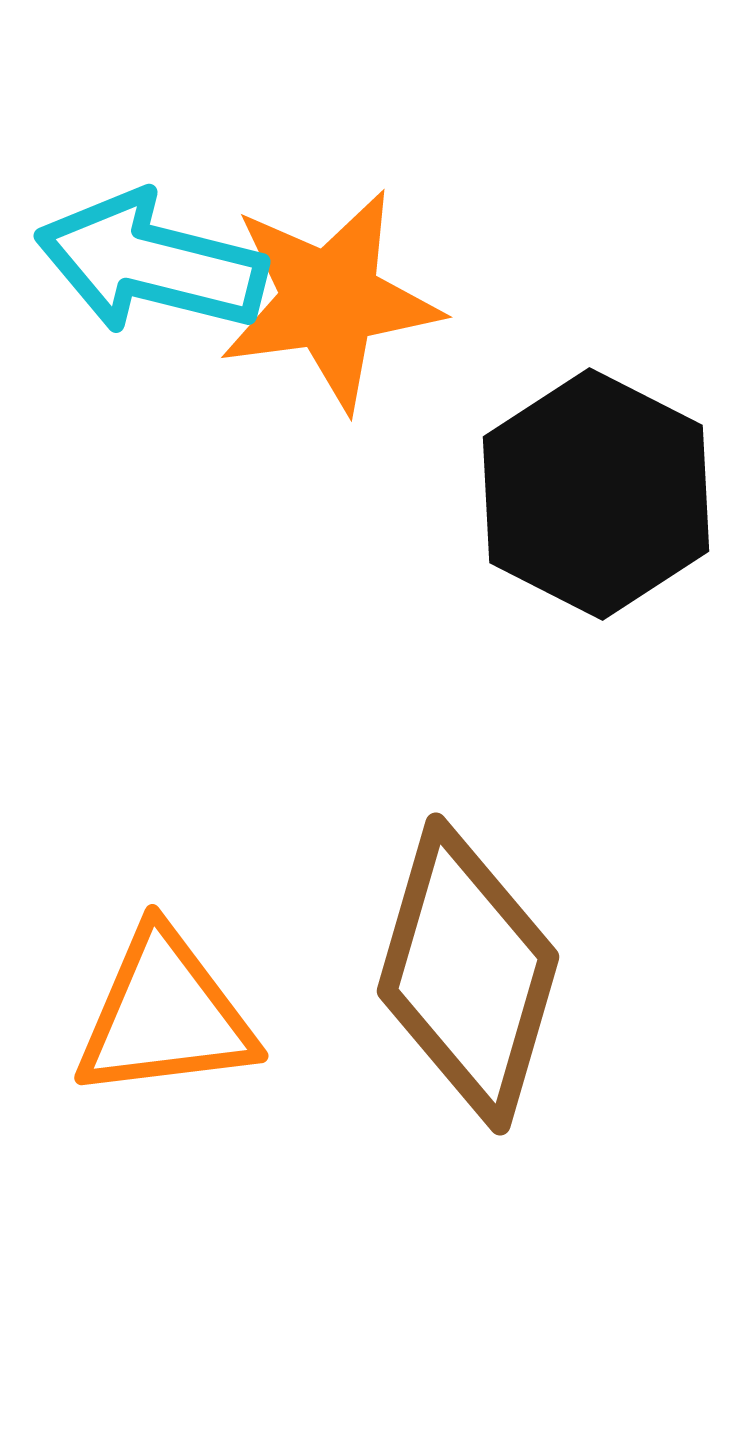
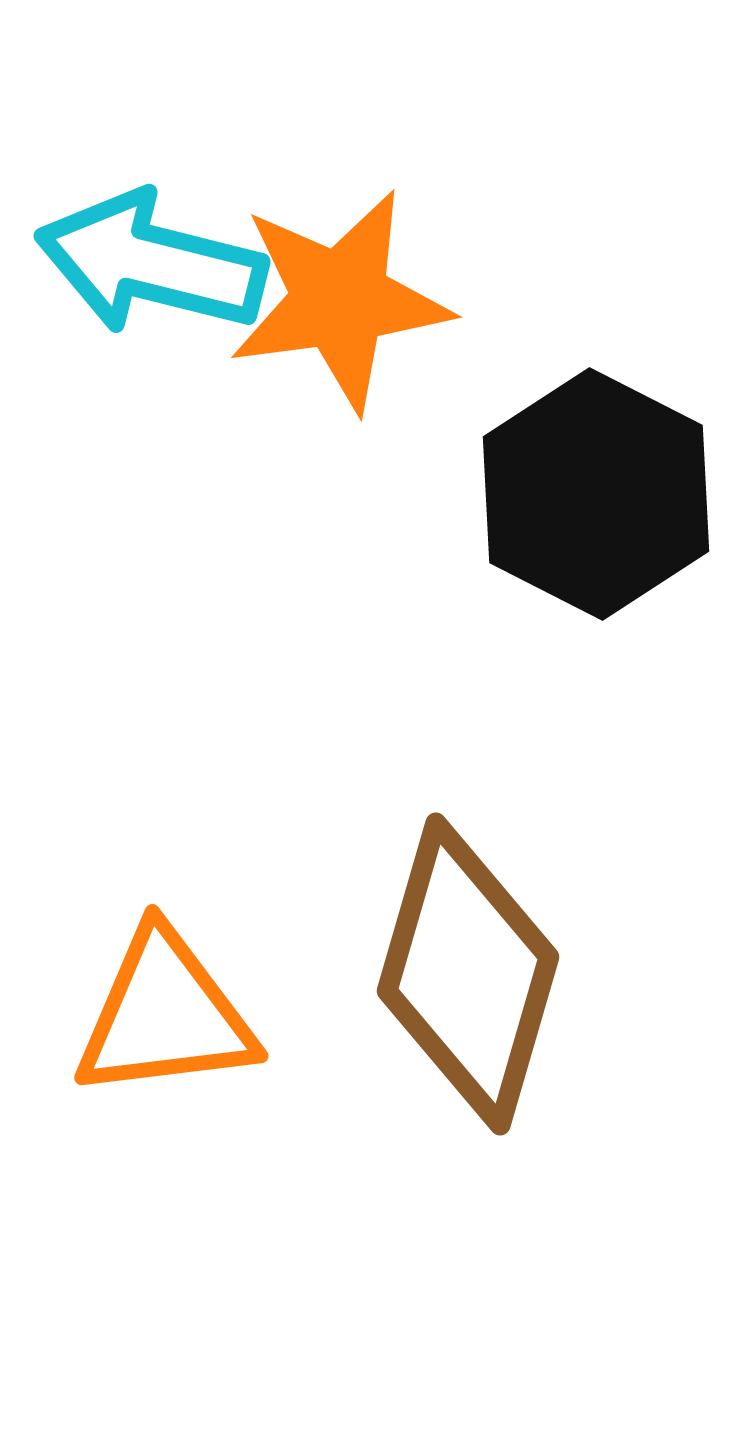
orange star: moved 10 px right
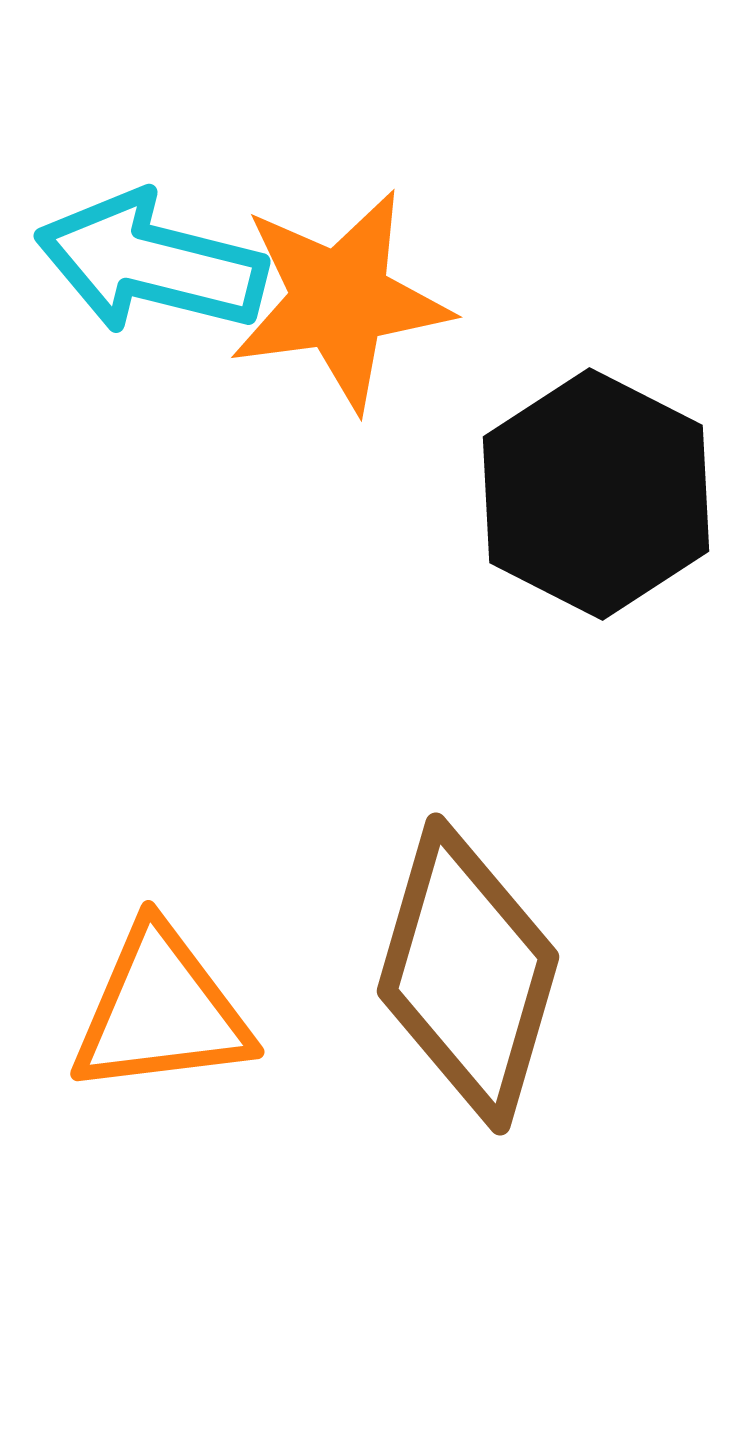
orange triangle: moved 4 px left, 4 px up
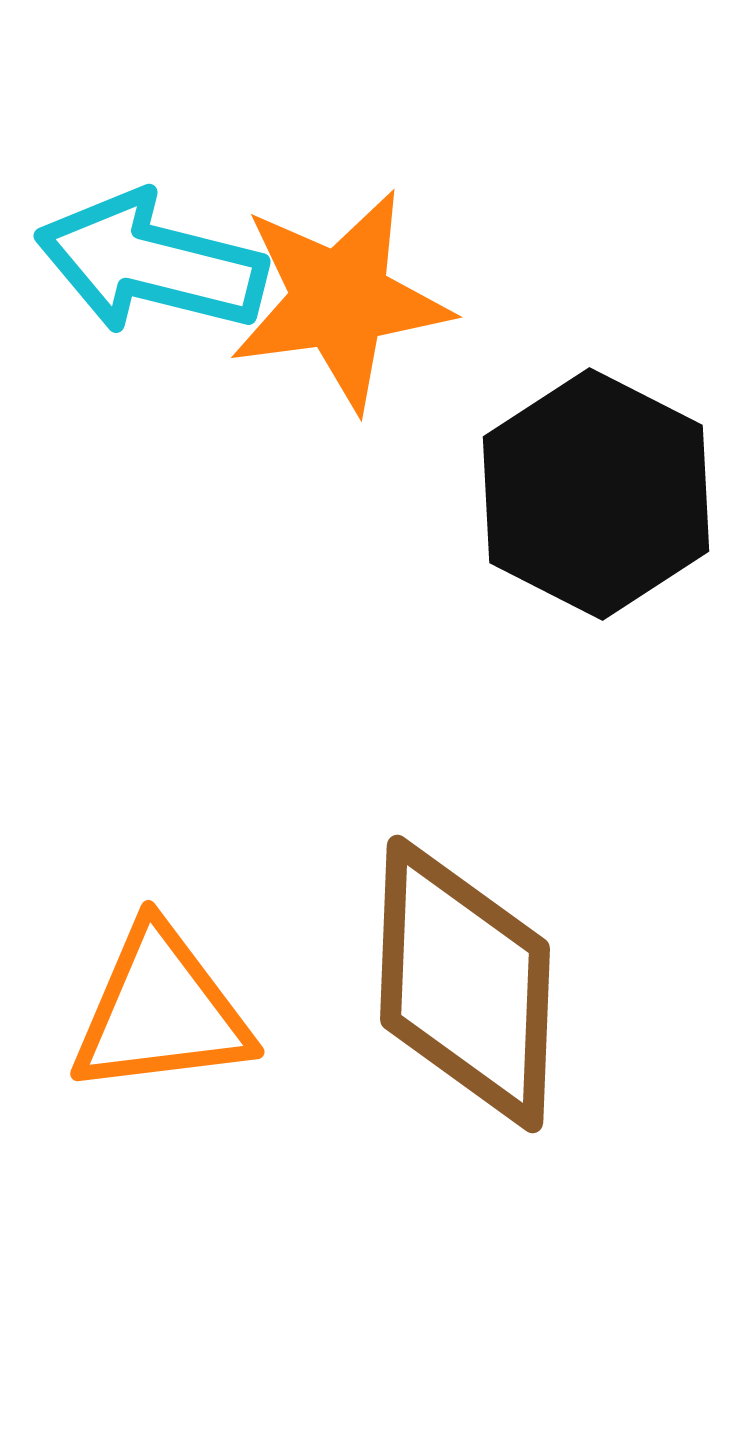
brown diamond: moved 3 px left, 10 px down; rotated 14 degrees counterclockwise
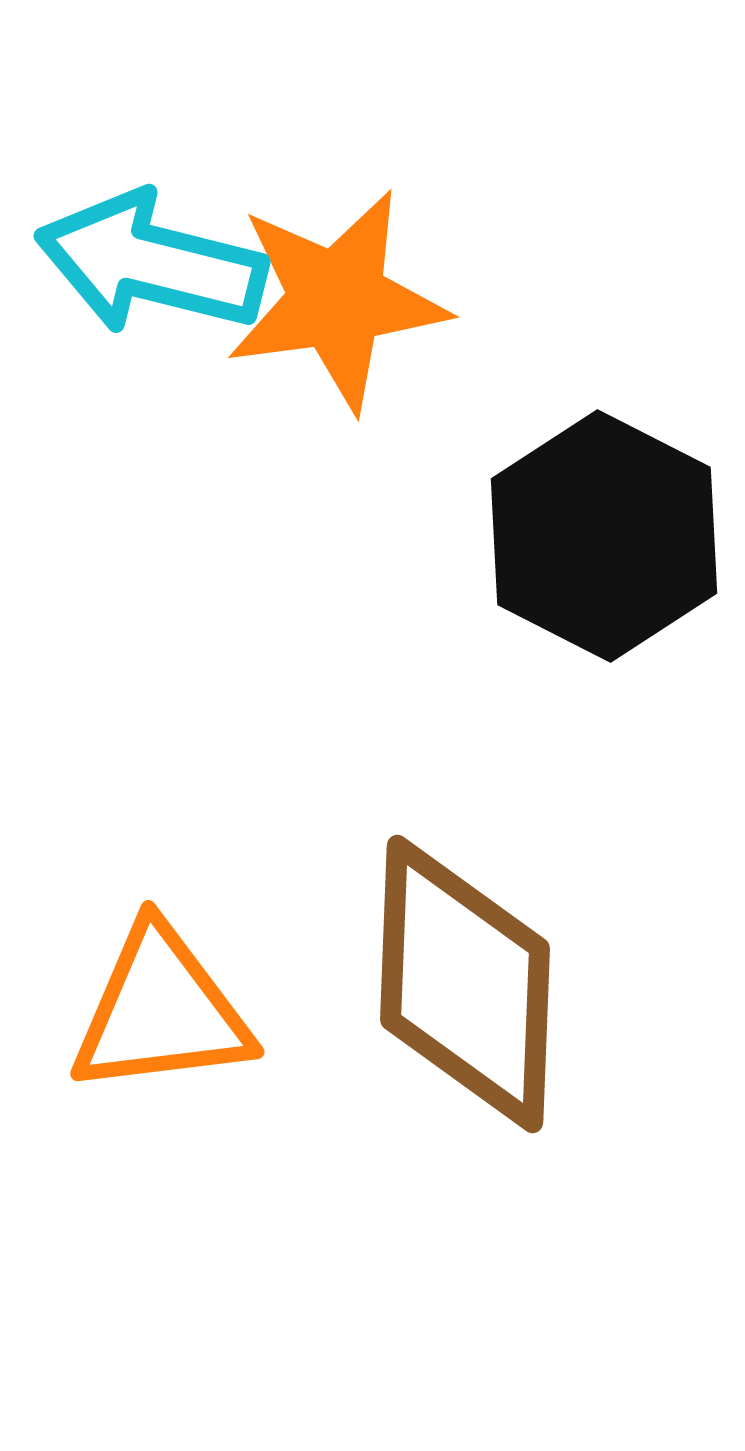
orange star: moved 3 px left
black hexagon: moved 8 px right, 42 px down
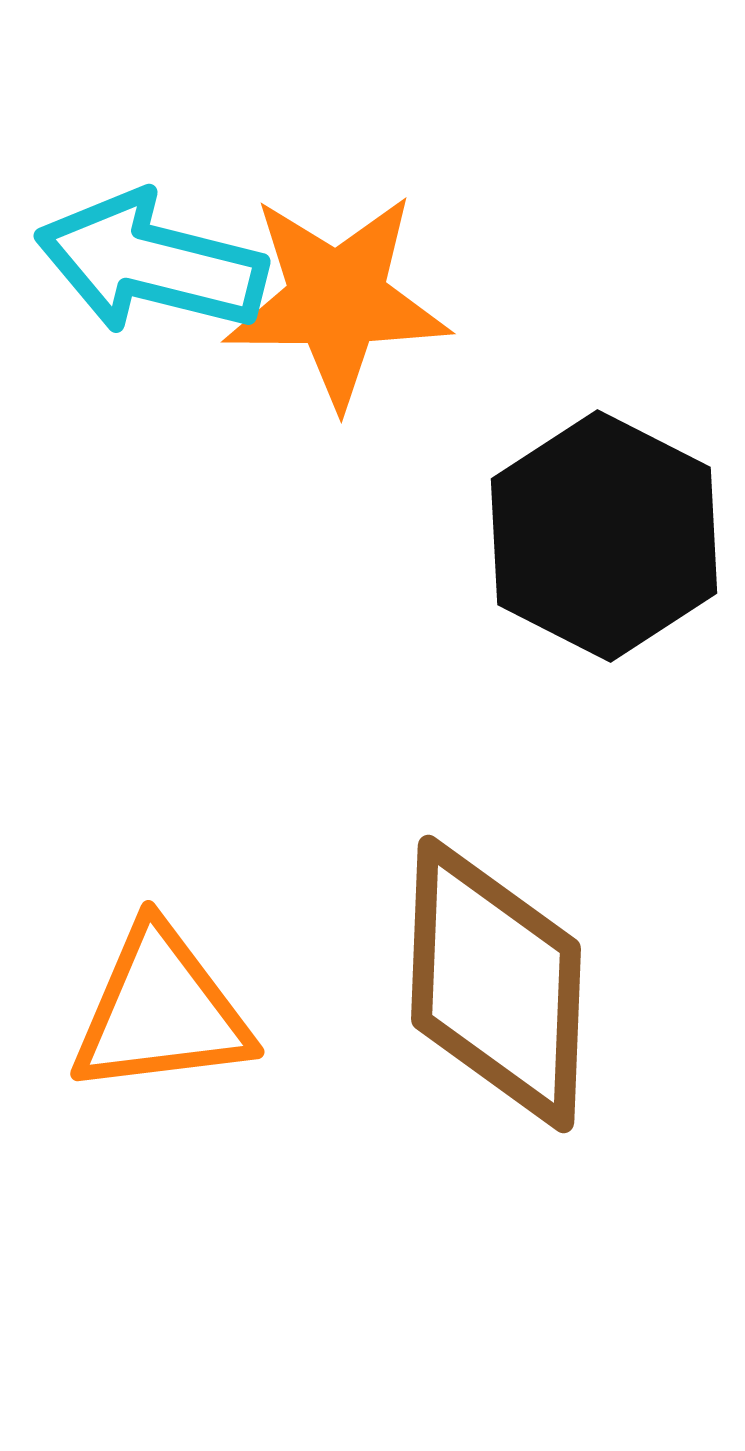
orange star: rotated 8 degrees clockwise
brown diamond: moved 31 px right
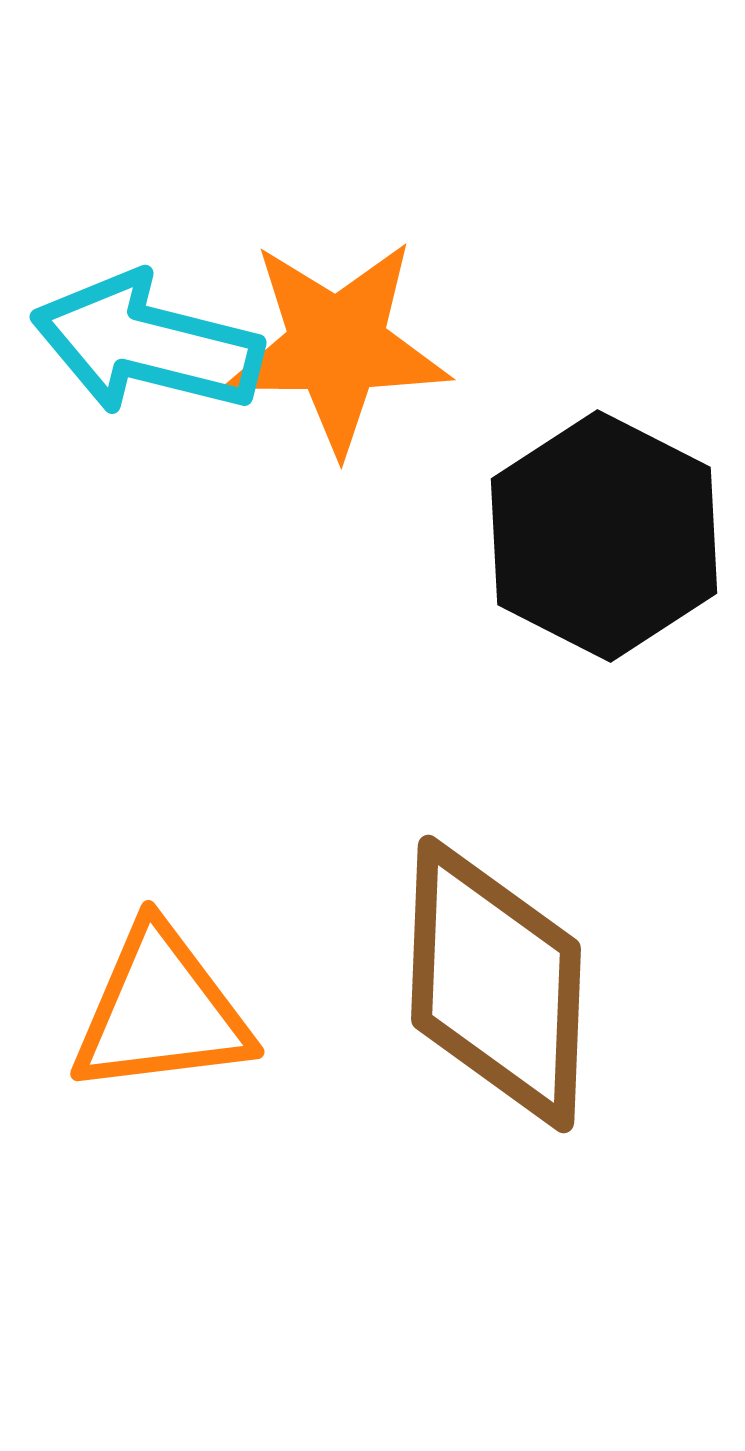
cyan arrow: moved 4 px left, 81 px down
orange star: moved 46 px down
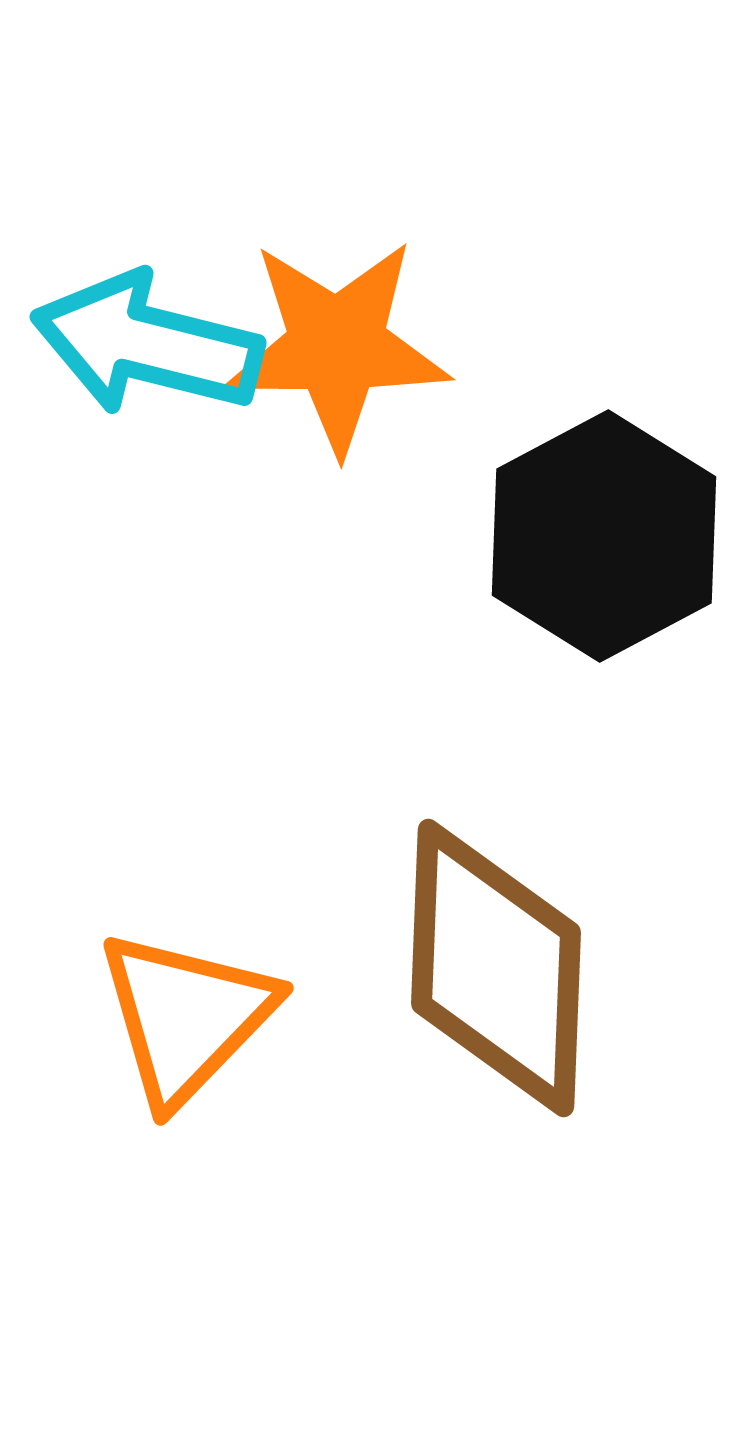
black hexagon: rotated 5 degrees clockwise
brown diamond: moved 16 px up
orange triangle: moved 25 px right, 6 px down; rotated 39 degrees counterclockwise
